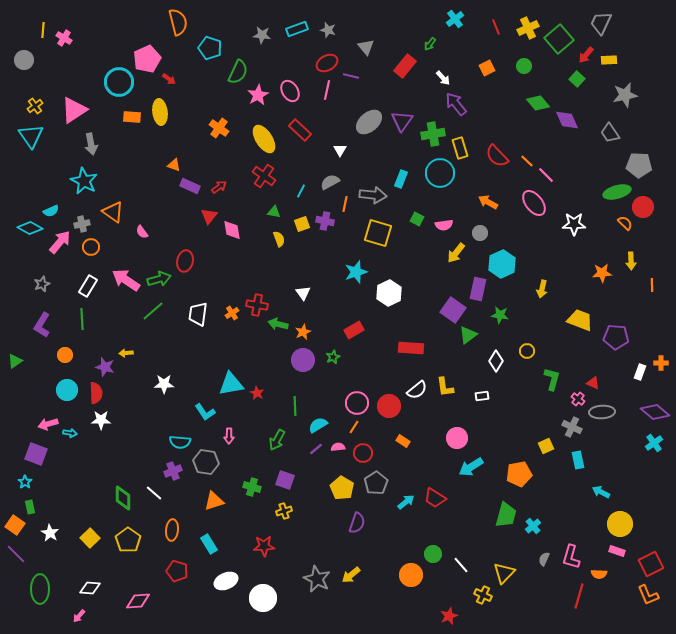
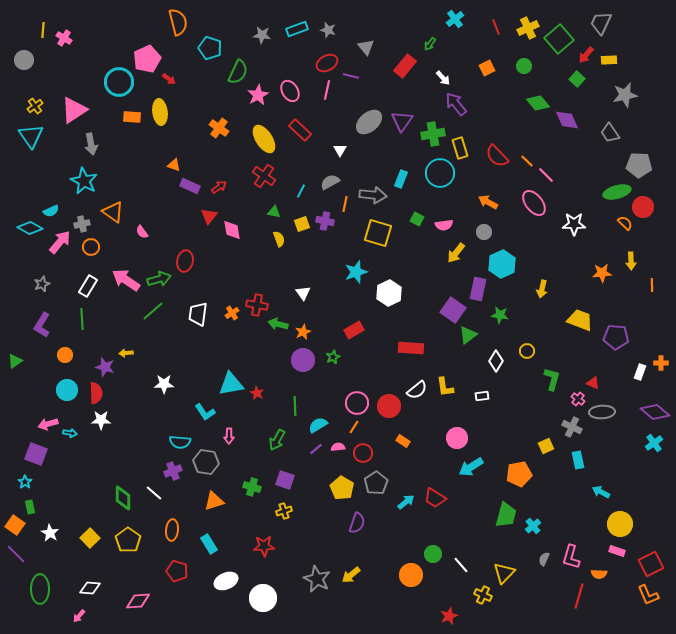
gray circle at (480, 233): moved 4 px right, 1 px up
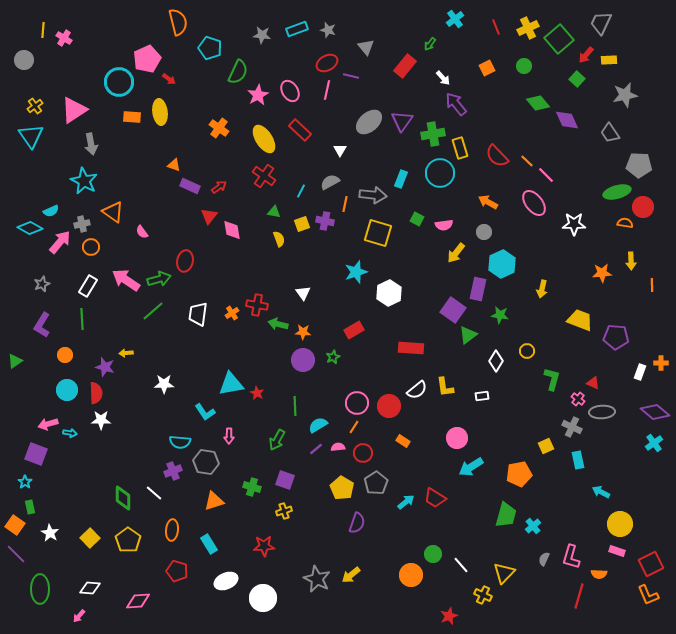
orange semicircle at (625, 223): rotated 35 degrees counterclockwise
orange star at (303, 332): rotated 28 degrees clockwise
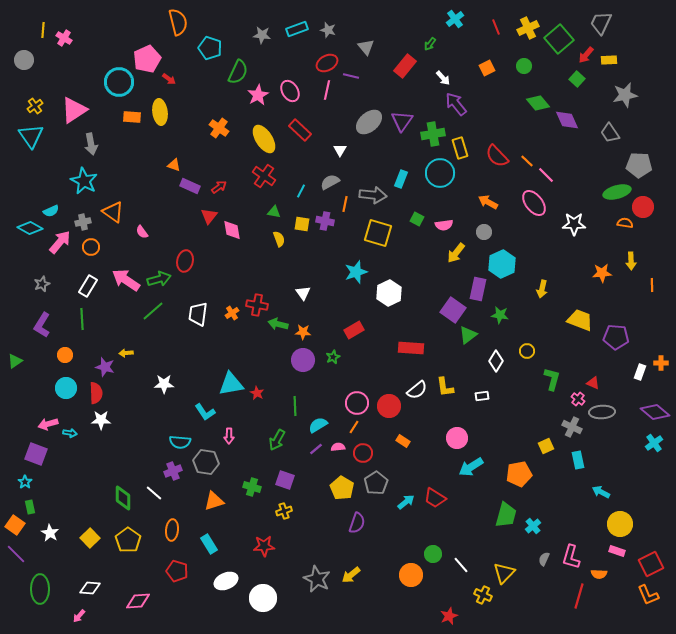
gray cross at (82, 224): moved 1 px right, 2 px up
yellow square at (302, 224): rotated 28 degrees clockwise
cyan circle at (67, 390): moved 1 px left, 2 px up
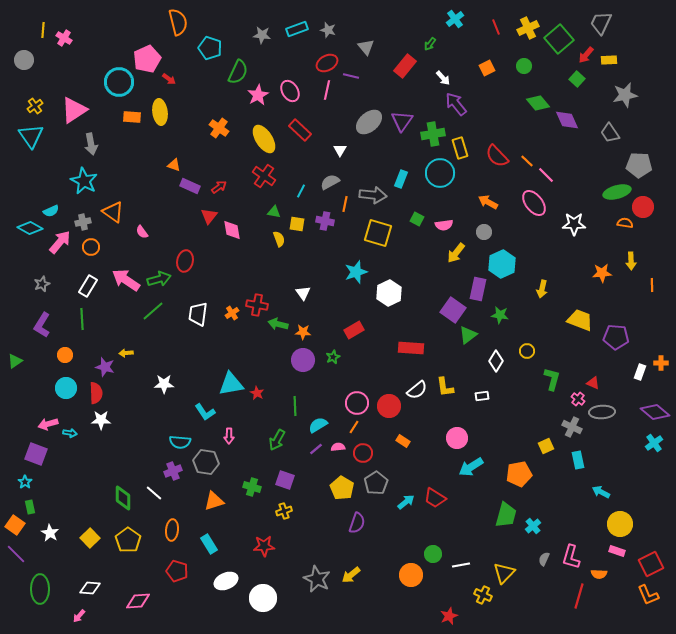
yellow square at (302, 224): moved 5 px left
white line at (461, 565): rotated 60 degrees counterclockwise
